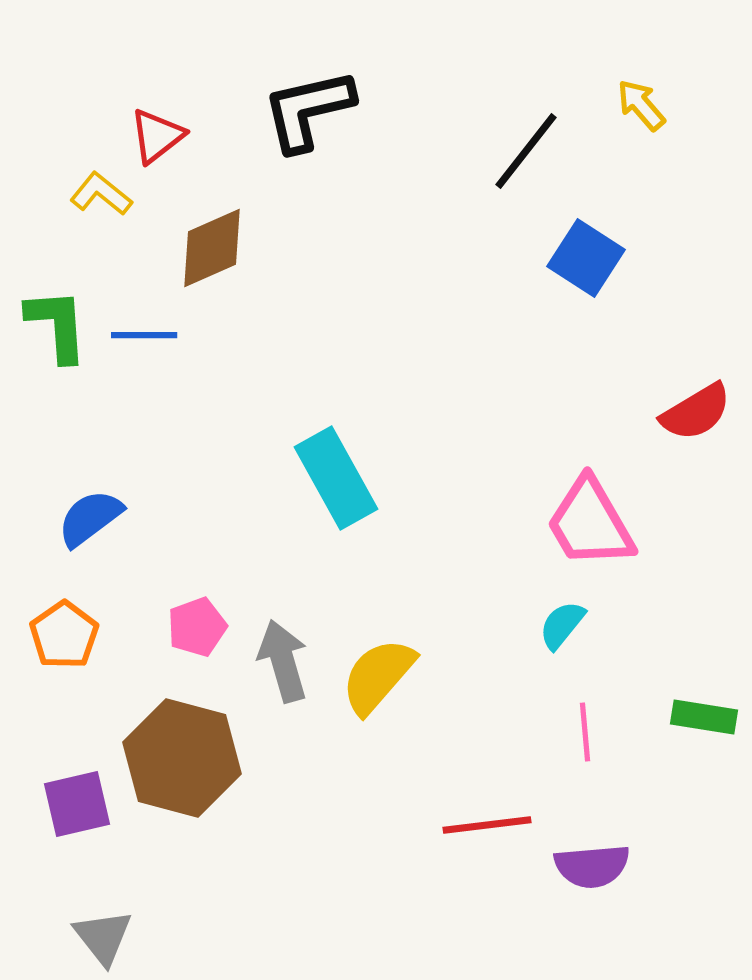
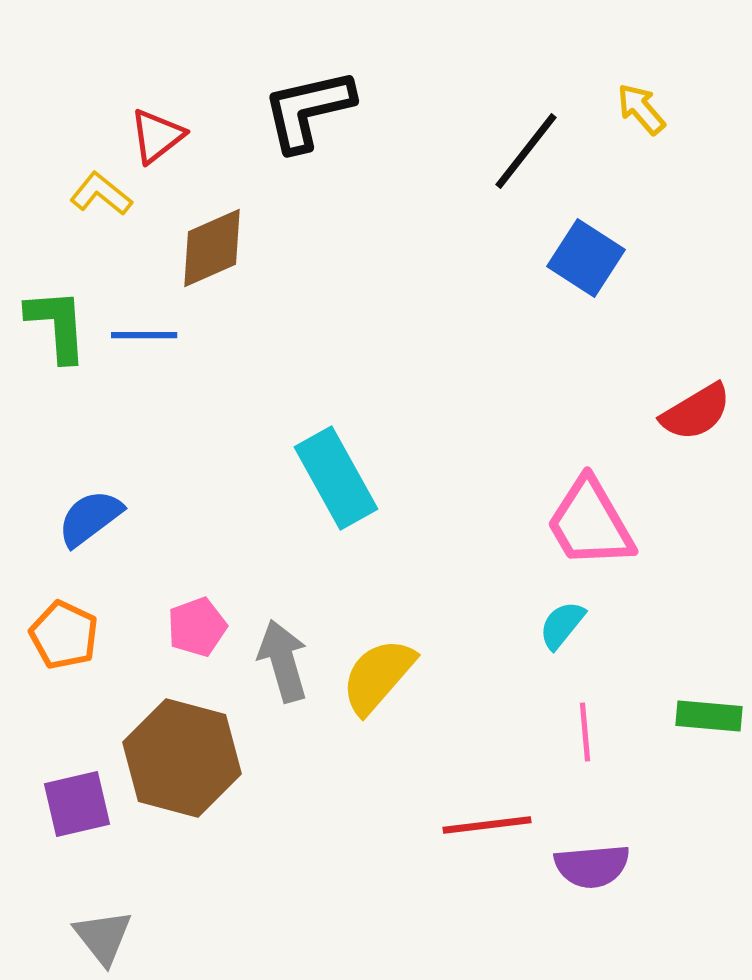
yellow arrow: moved 4 px down
orange pentagon: rotated 12 degrees counterclockwise
green rectangle: moved 5 px right, 1 px up; rotated 4 degrees counterclockwise
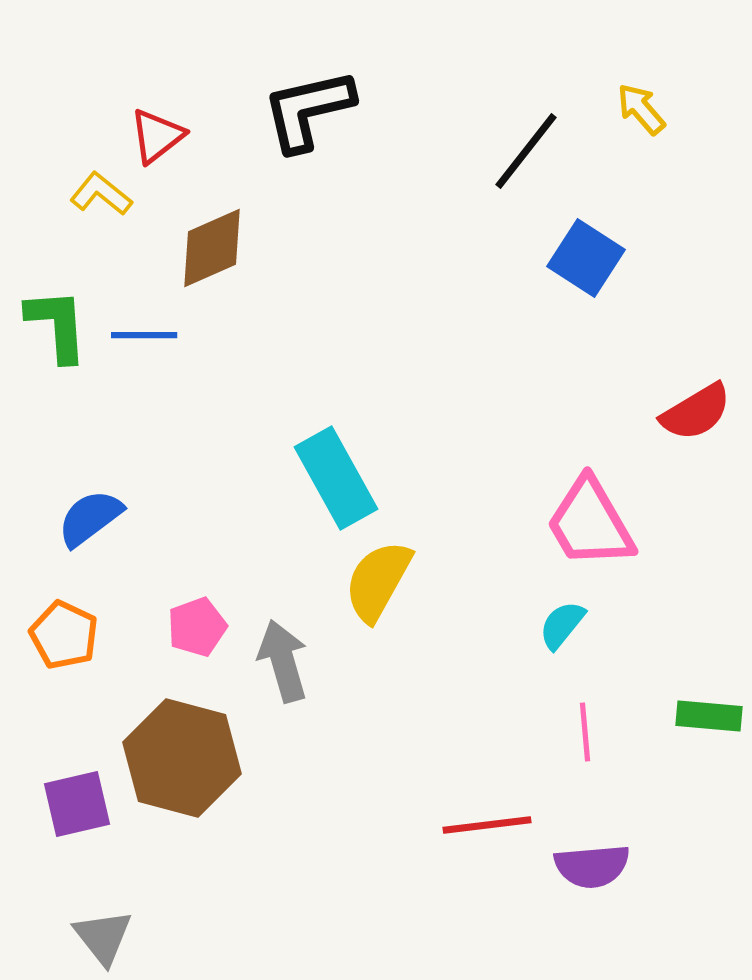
yellow semicircle: moved 95 px up; rotated 12 degrees counterclockwise
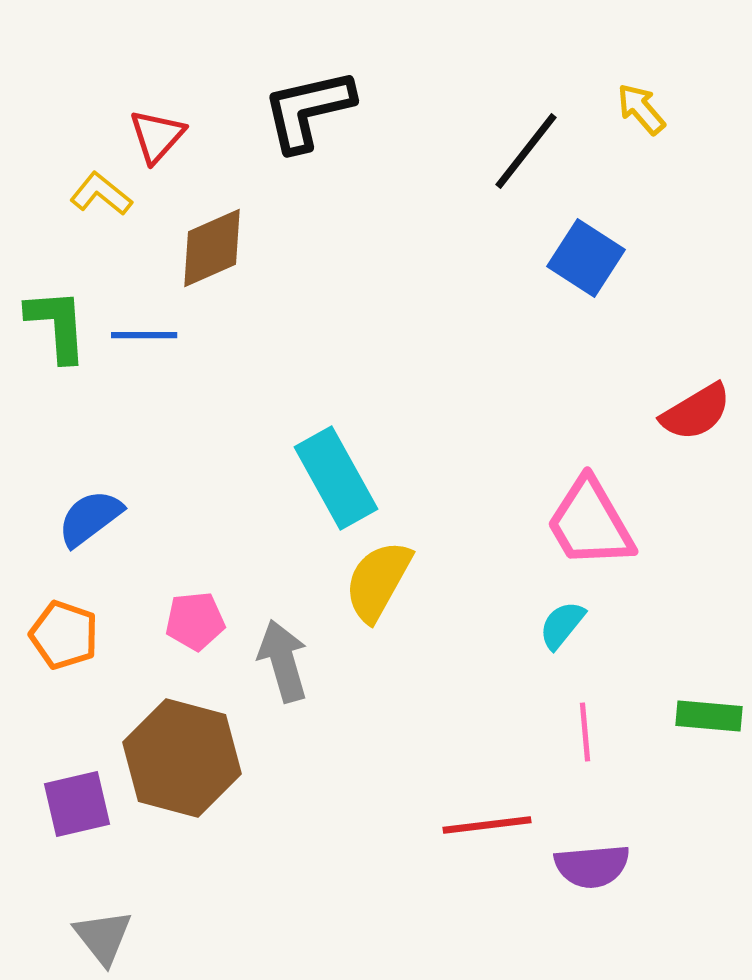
red triangle: rotated 10 degrees counterclockwise
pink pentagon: moved 2 px left, 6 px up; rotated 14 degrees clockwise
orange pentagon: rotated 6 degrees counterclockwise
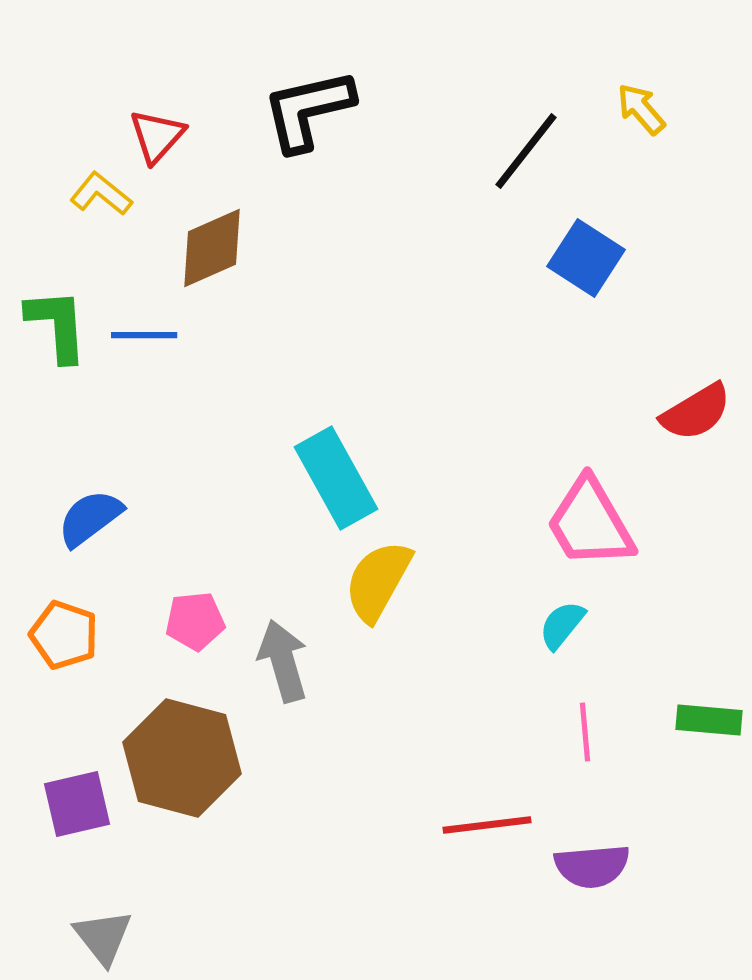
green rectangle: moved 4 px down
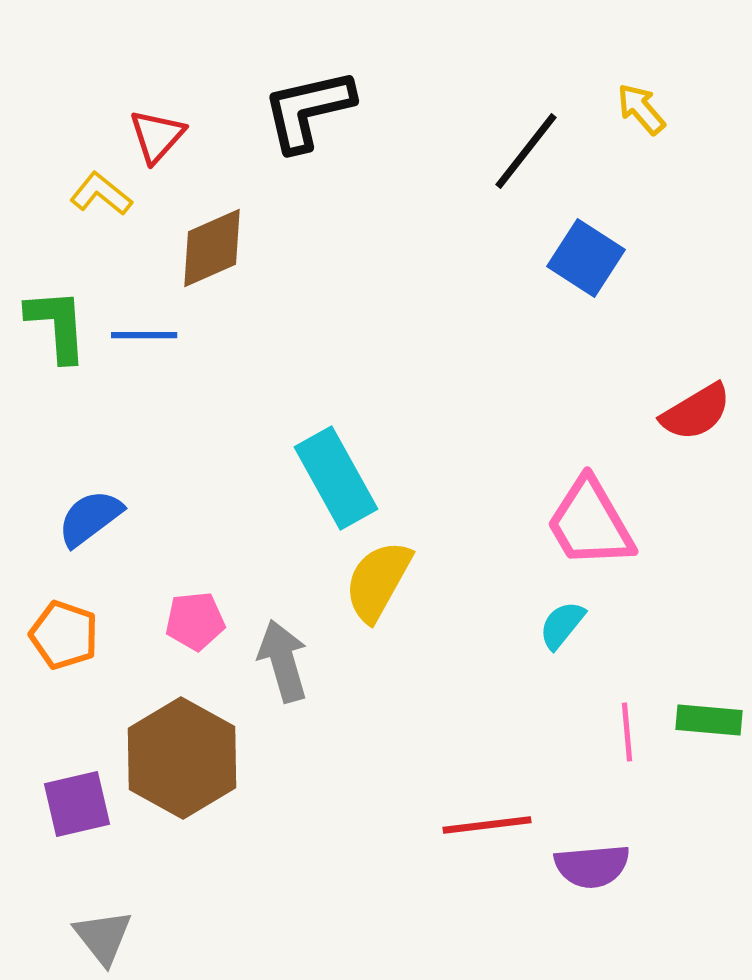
pink line: moved 42 px right
brown hexagon: rotated 14 degrees clockwise
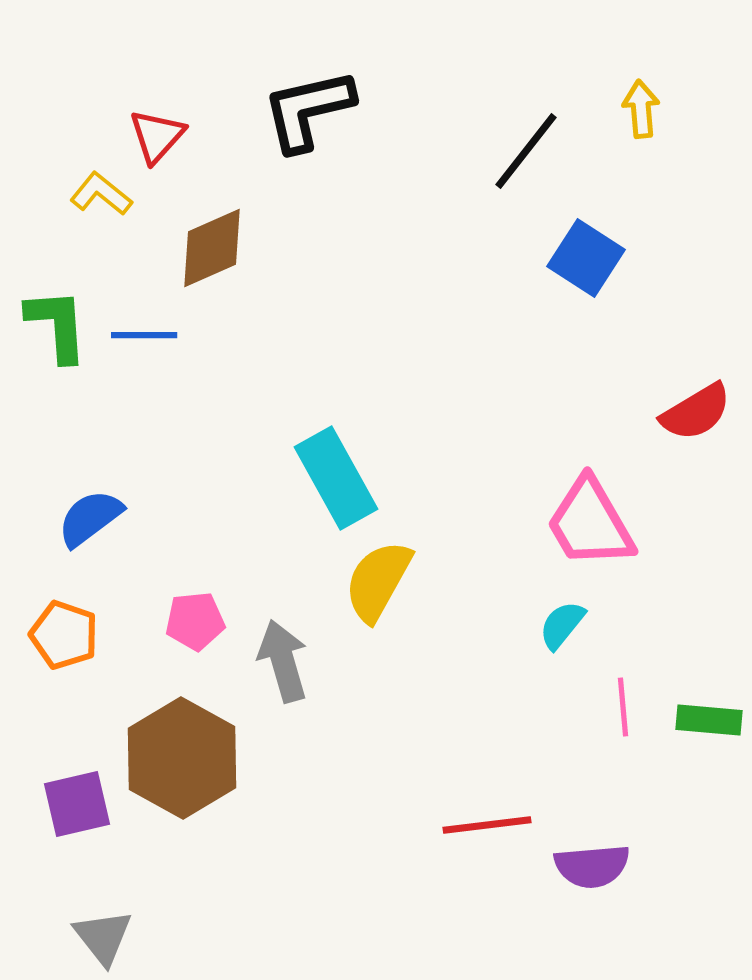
yellow arrow: rotated 36 degrees clockwise
pink line: moved 4 px left, 25 px up
